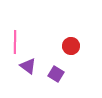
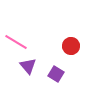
pink line: moved 1 px right; rotated 60 degrees counterclockwise
purple triangle: rotated 12 degrees clockwise
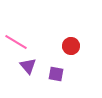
purple square: rotated 21 degrees counterclockwise
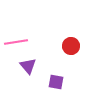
pink line: rotated 40 degrees counterclockwise
purple square: moved 8 px down
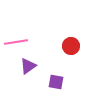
purple triangle: rotated 36 degrees clockwise
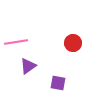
red circle: moved 2 px right, 3 px up
purple square: moved 2 px right, 1 px down
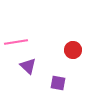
red circle: moved 7 px down
purple triangle: rotated 42 degrees counterclockwise
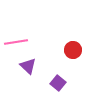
purple square: rotated 28 degrees clockwise
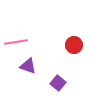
red circle: moved 1 px right, 5 px up
purple triangle: rotated 24 degrees counterclockwise
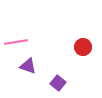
red circle: moved 9 px right, 2 px down
